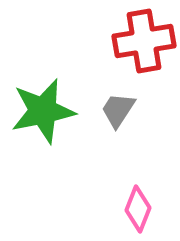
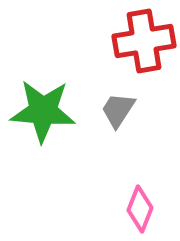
green star: rotated 16 degrees clockwise
pink diamond: moved 2 px right
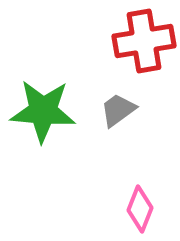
gray trapezoid: rotated 21 degrees clockwise
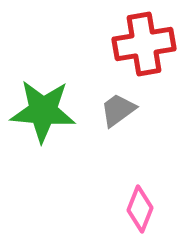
red cross: moved 3 px down
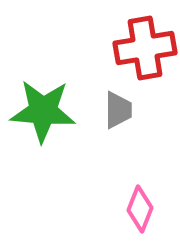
red cross: moved 1 px right, 4 px down
gray trapezoid: rotated 126 degrees clockwise
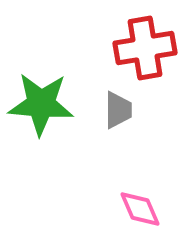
green star: moved 2 px left, 7 px up
pink diamond: rotated 45 degrees counterclockwise
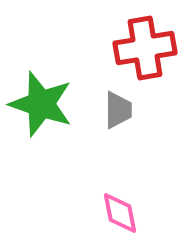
green star: rotated 14 degrees clockwise
pink diamond: moved 20 px left, 4 px down; rotated 12 degrees clockwise
